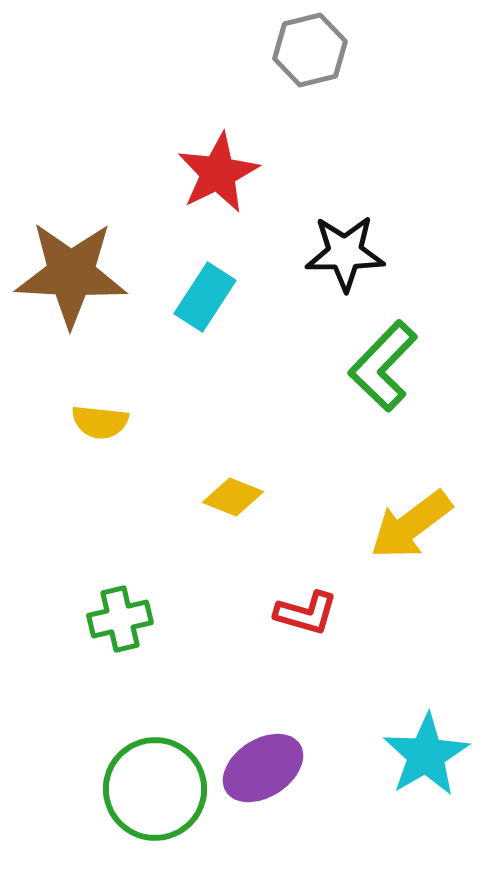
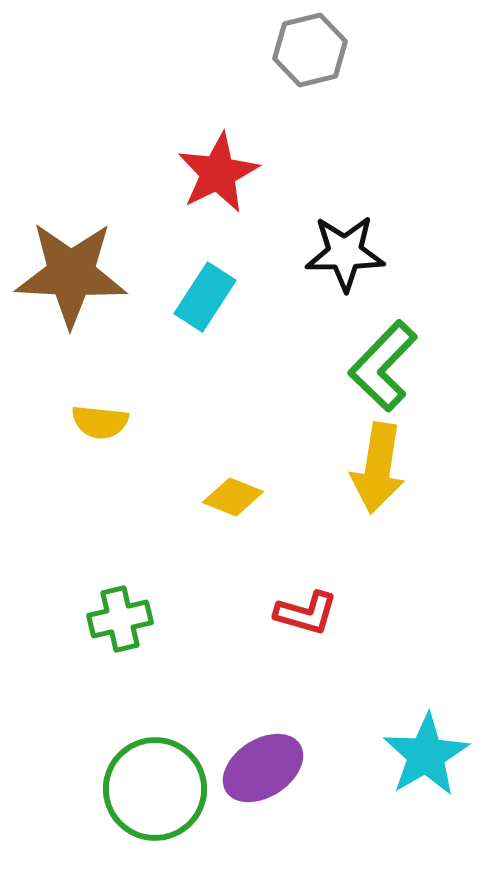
yellow arrow: moved 33 px left, 57 px up; rotated 44 degrees counterclockwise
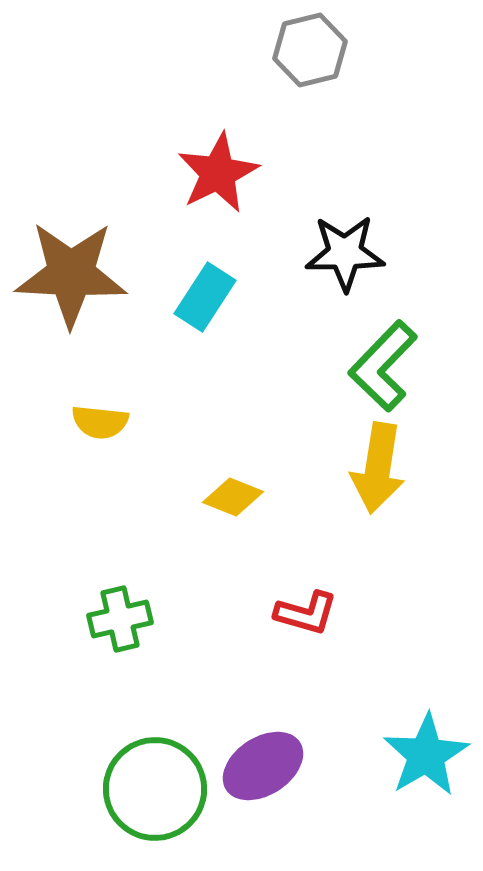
purple ellipse: moved 2 px up
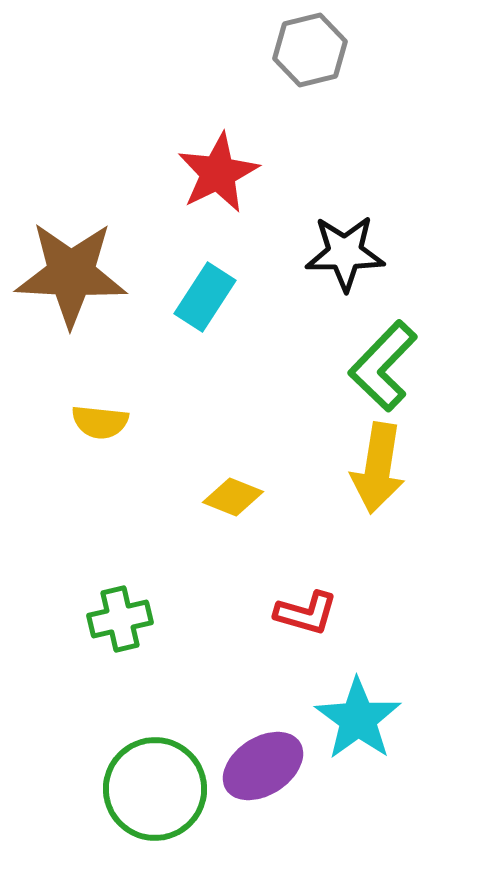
cyan star: moved 68 px left, 36 px up; rotated 6 degrees counterclockwise
